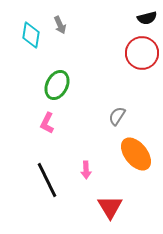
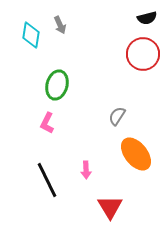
red circle: moved 1 px right, 1 px down
green ellipse: rotated 12 degrees counterclockwise
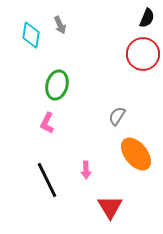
black semicircle: rotated 54 degrees counterclockwise
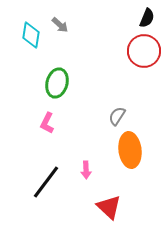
gray arrow: rotated 24 degrees counterclockwise
red circle: moved 1 px right, 3 px up
green ellipse: moved 2 px up
orange ellipse: moved 6 px left, 4 px up; rotated 32 degrees clockwise
black line: moved 1 px left, 2 px down; rotated 63 degrees clockwise
red triangle: moved 1 px left; rotated 16 degrees counterclockwise
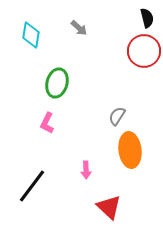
black semicircle: rotated 36 degrees counterclockwise
gray arrow: moved 19 px right, 3 px down
black line: moved 14 px left, 4 px down
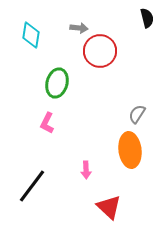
gray arrow: rotated 36 degrees counterclockwise
red circle: moved 44 px left
gray semicircle: moved 20 px right, 2 px up
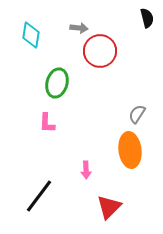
pink L-shape: rotated 25 degrees counterclockwise
black line: moved 7 px right, 10 px down
red triangle: rotated 32 degrees clockwise
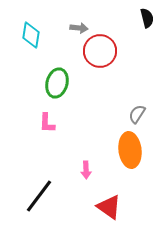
red triangle: rotated 40 degrees counterclockwise
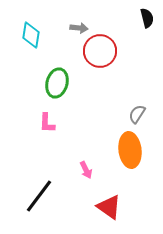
pink arrow: rotated 24 degrees counterclockwise
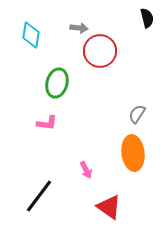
pink L-shape: rotated 85 degrees counterclockwise
orange ellipse: moved 3 px right, 3 px down
